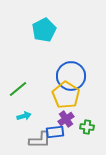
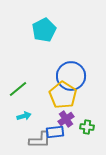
yellow pentagon: moved 3 px left
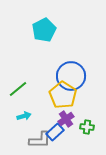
blue rectangle: rotated 36 degrees counterclockwise
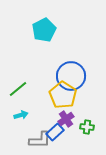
cyan arrow: moved 3 px left, 1 px up
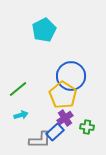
purple cross: moved 1 px left, 1 px up
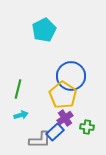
green line: rotated 36 degrees counterclockwise
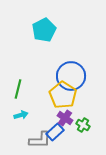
purple cross: rotated 21 degrees counterclockwise
green cross: moved 4 px left, 2 px up; rotated 24 degrees clockwise
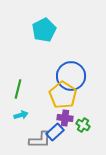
purple cross: rotated 28 degrees counterclockwise
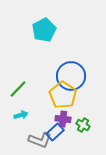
green line: rotated 30 degrees clockwise
purple cross: moved 2 px left, 1 px down
gray L-shape: rotated 20 degrees clockwise
